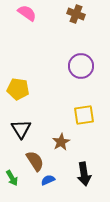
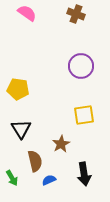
brown star: moved 2 px down
brown semicircle: rotated 20 degrees clockwise
blue semicircle: moved 1 px right
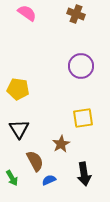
yellow square: moved 1 px left, 3 px down
black triangle: moved 2 px left
brown semicircle: rotated 15 degrees counterclockwise
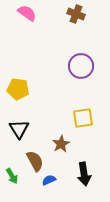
green arrow: moved 2 px up
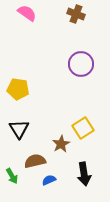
purple circle: moved 2 px up
yellow square: moved 10 px down; rotated 25 degrees counterclockwise
brown semicircle: rotated 75 degrees counterclockwise
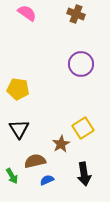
blue semicircle: moved 2 px left
